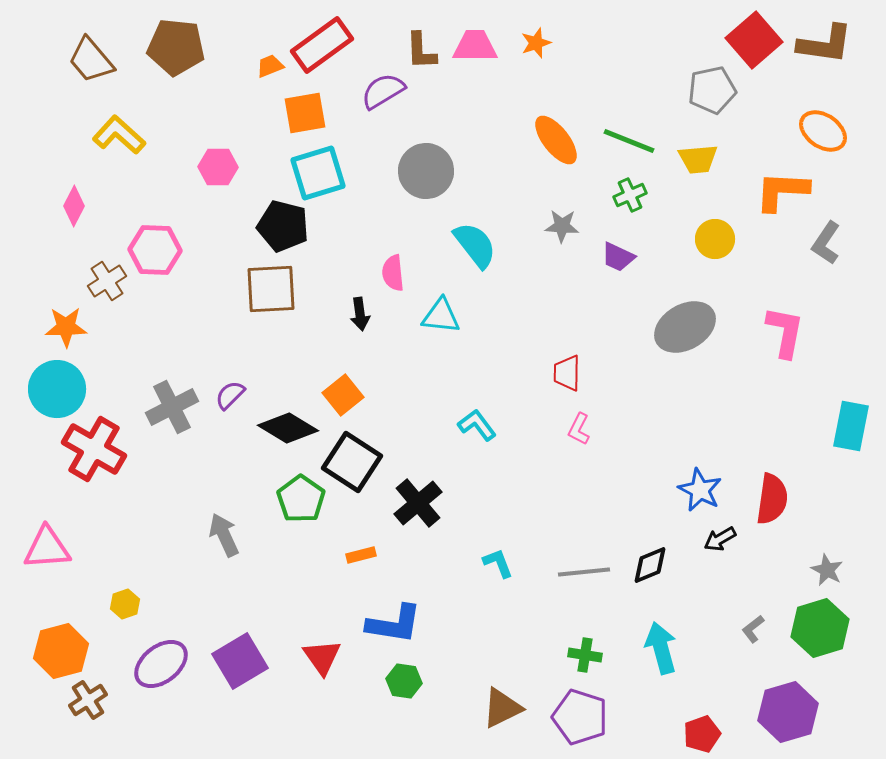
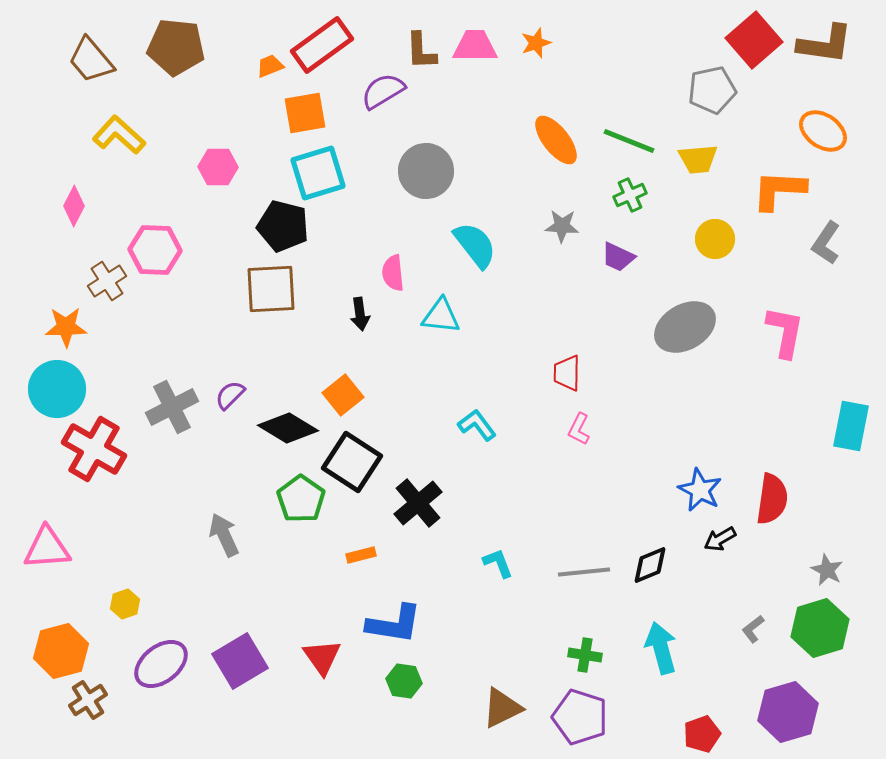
orange L-shape at (782, 191): moved 3 px left, 1 px up
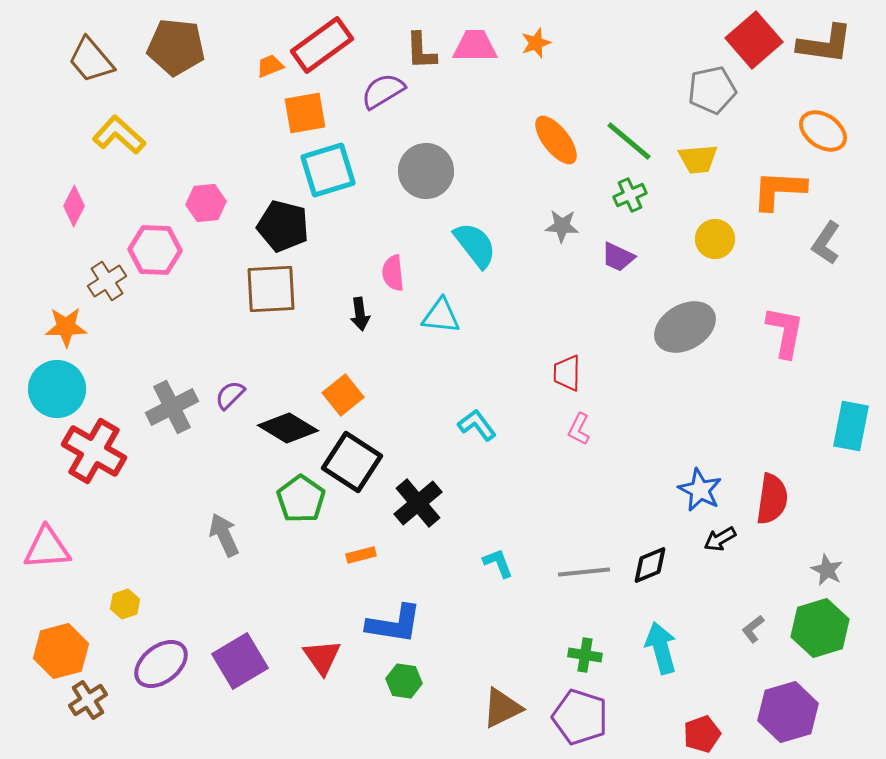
green line at (629, 141): rotated 18 degrees clockwise
pink hexagon at (218, 167): moved 12 px left, 36 px down; rotated 6 degrees counterclockwise
cyan square at (318, 173): moved 10 px right, 3 px up
red cross at (94, 449): moved 2 px down
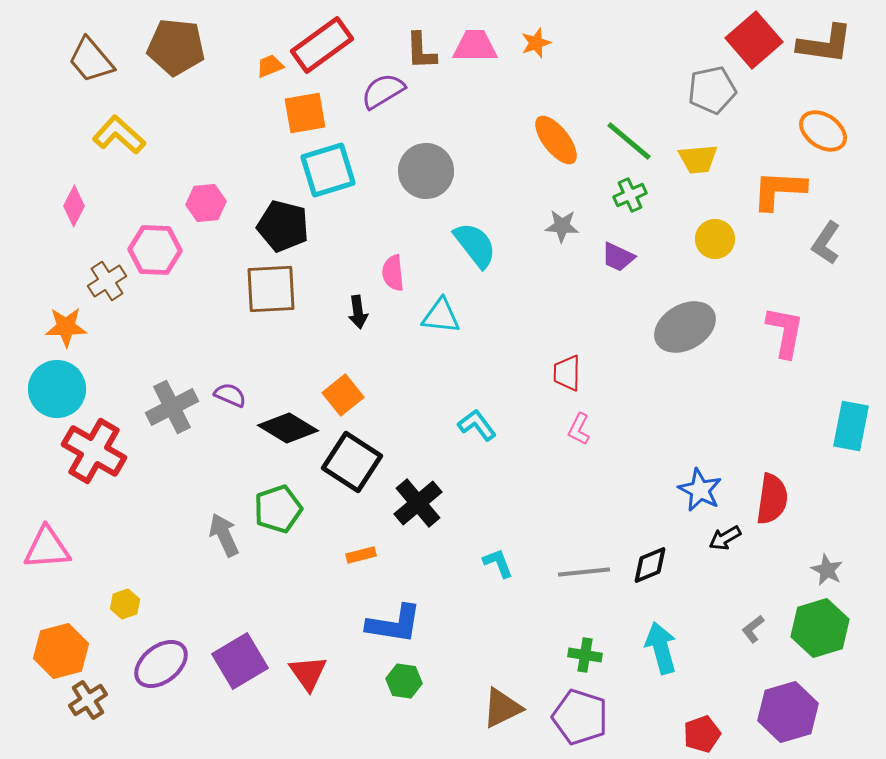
black arrow at (360, 314): moved 2 px left, 2 px up
purple semicircle at (230, 395): rotated 68 degrees clockwise
green pentagon at (301, 499): moved 23 px left, 10 px down; rotated 18 degrees clockwise
black arrow at (720, 539): moved 5 px right, 1 px up
red triangle at (322, 657): moved 14 px left, 16 px down
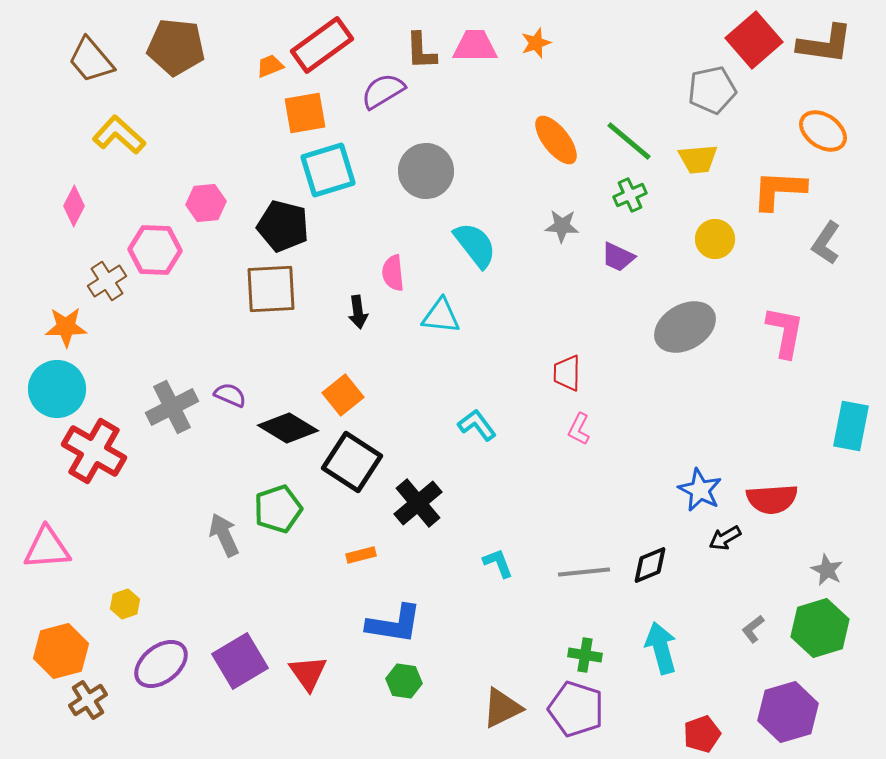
red semicircle at (772, 499): rotated 78 degrees clockwise
purple pentagon at (580, 717): moved 4 px left, 8 px up
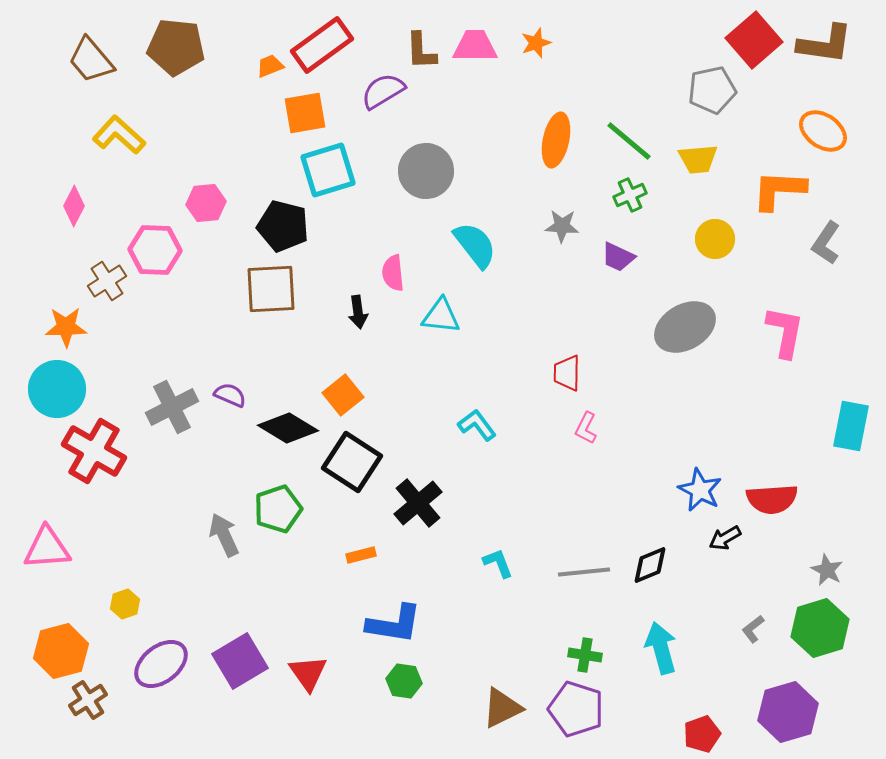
orange ellipse at (556, 140): rotated 50 degrees clockwise
pink L-shape at (579, 429): moved 7 px right, 1 px up
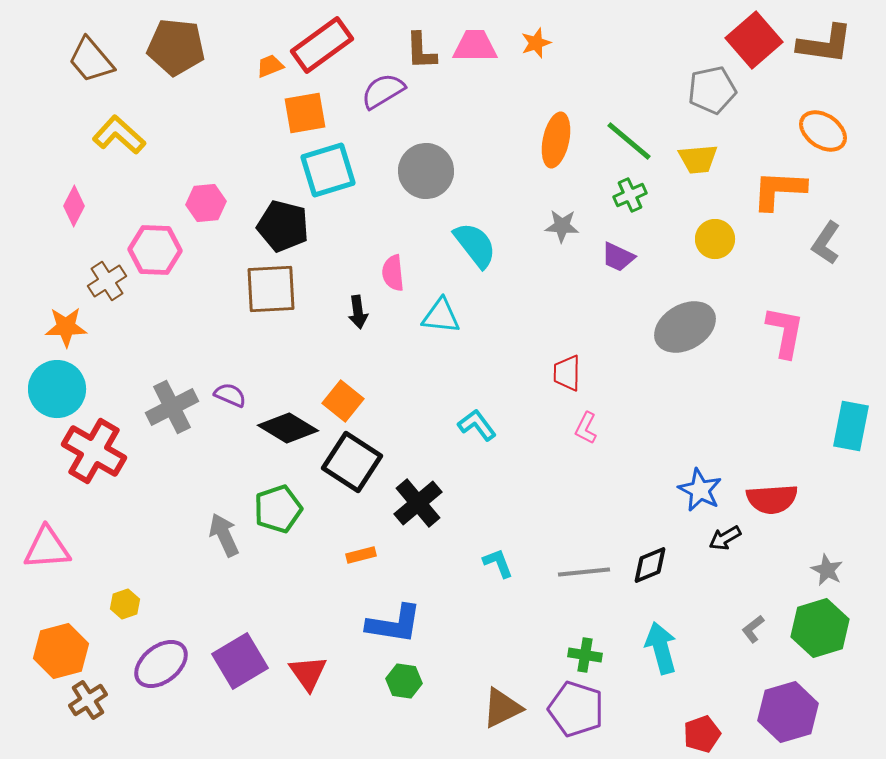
orange square at (343, 395): moved 6 px down; rotated 12 degrees counterclockwise
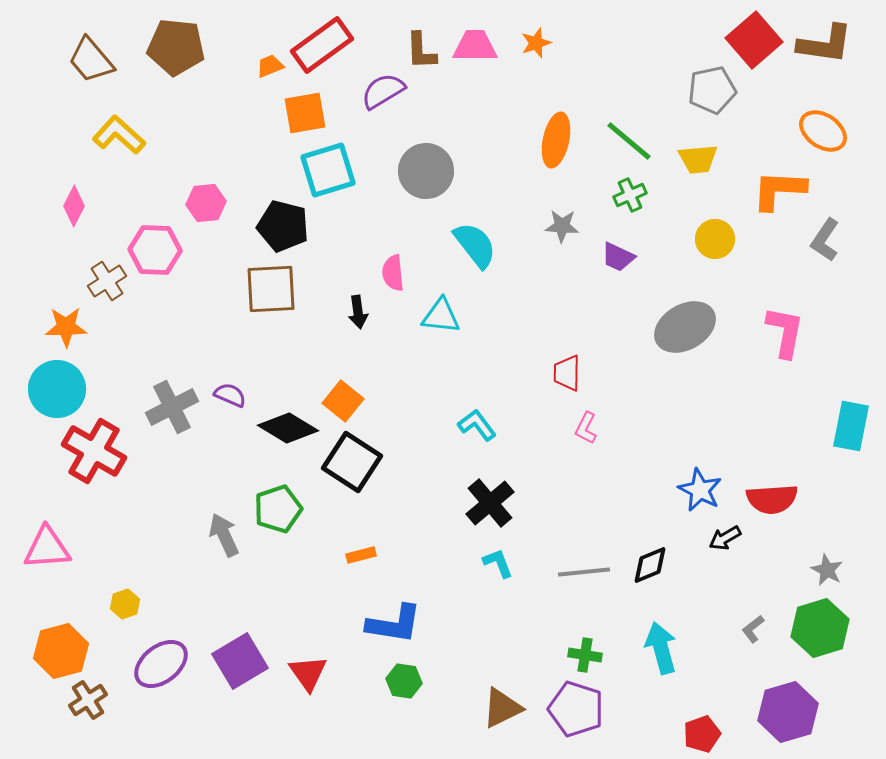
gray L-shape at (826, 243): moved 1 px left, 3 px up
black cross at (418, 503): moved 72 px right
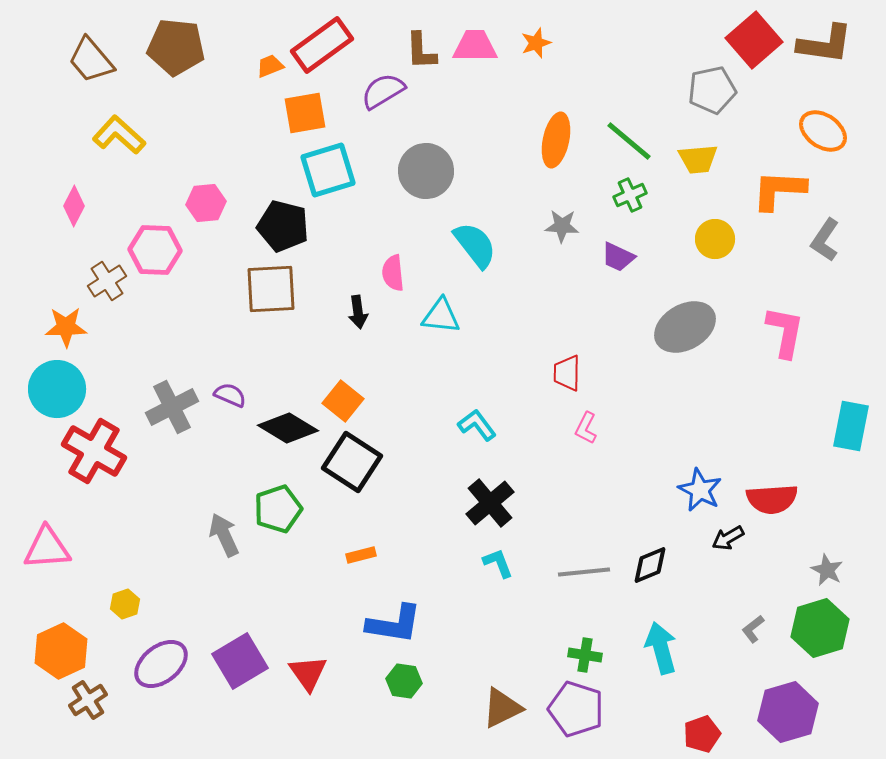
black arrow at (725, 538): moved 3 px right
orange hexagon at (61, 651): rotated 10 degrees counterclockwise
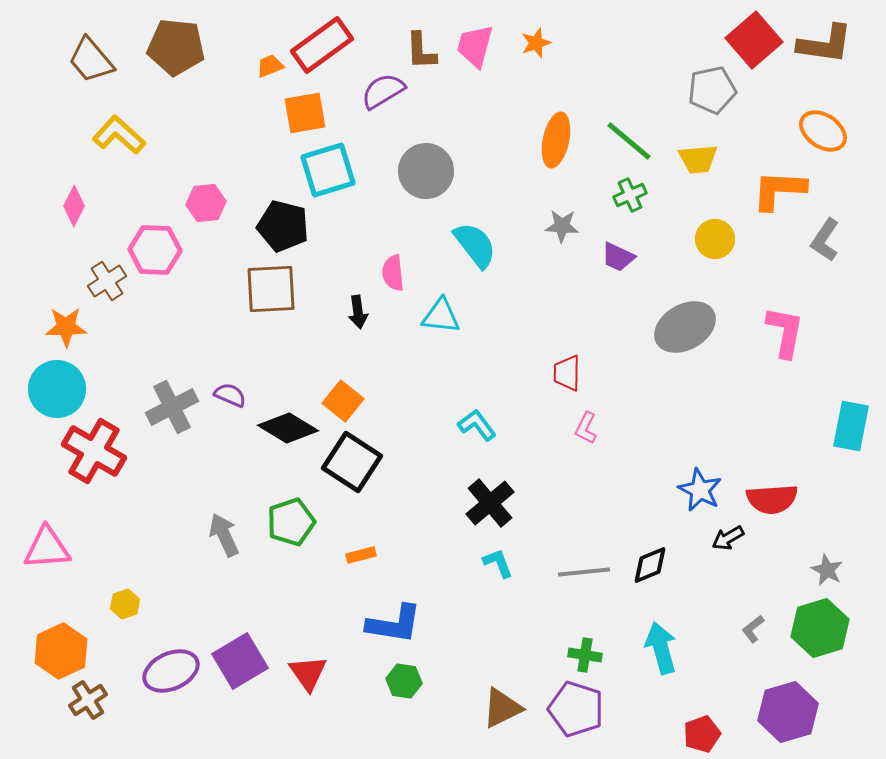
pink trapezoid at (475, 46): rotated 75 degrees counterclockwise
green pentagon at (278, 509): moved 13 px right, 13 px down
purple ellipse at (161, 664): moved 10 px right, 7 px down; rotated 14 degrees clockwise
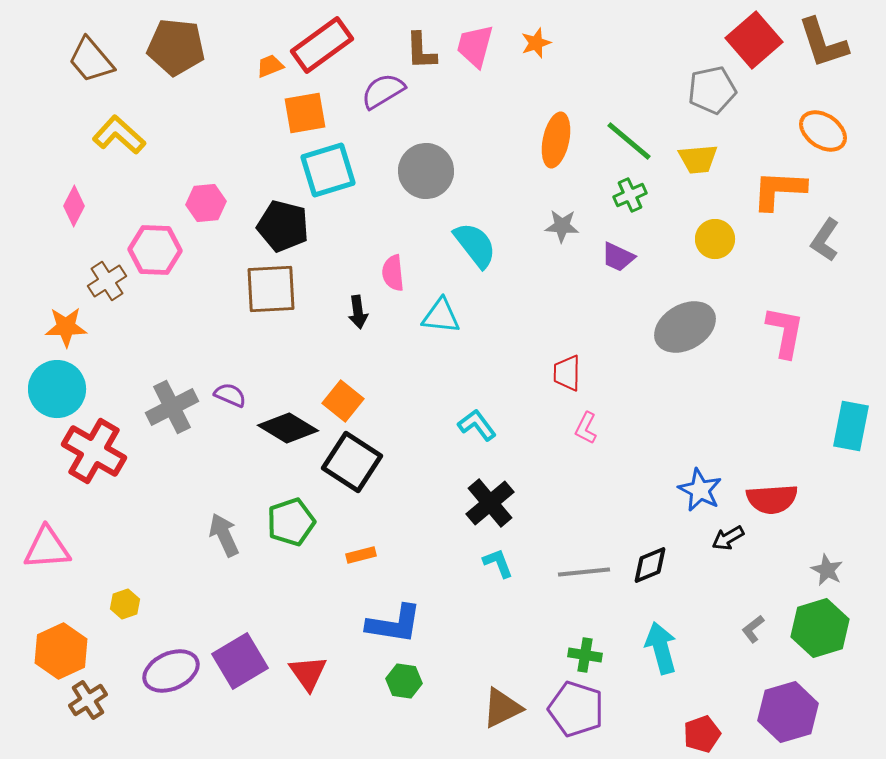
brown L-shape at (825, 44): moved 2 px left, 1 px up; rotated 64 degrees clockwise
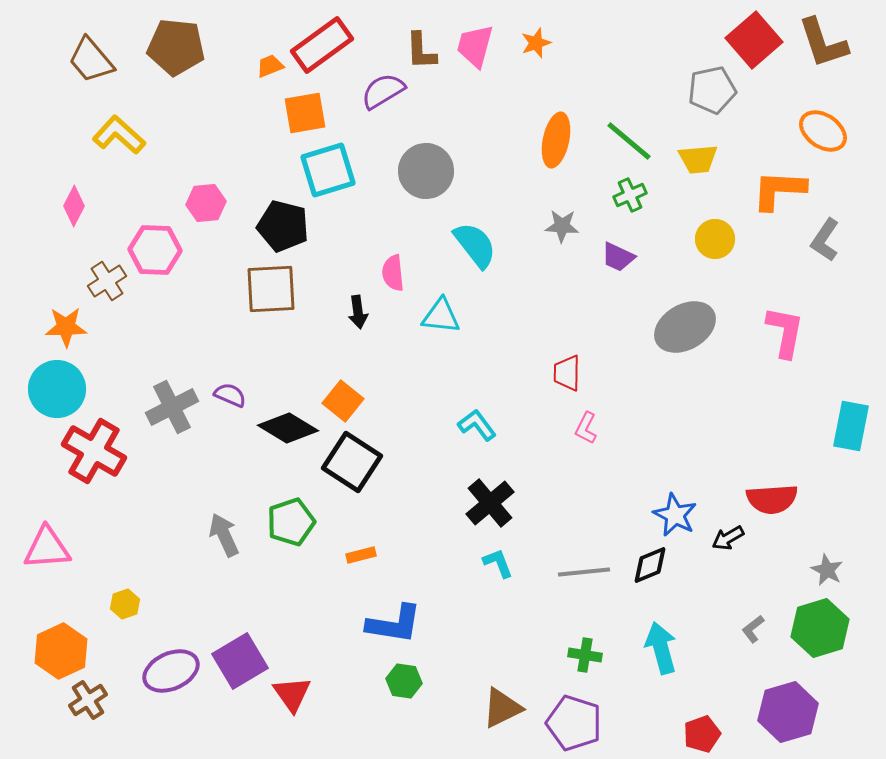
blue star at (700, 490): moved 25 px left, 25 px down
red triangle at (308, 673): moved 16 px left, 21 px down
purple pentagon at (576, 709): moved 2 px left, 14 px down
